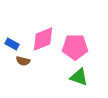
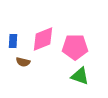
blue rectangle: moved 1 px right, 3 px up; rotated 64 degrees clockwise
brown semicircle: moved 1 px down
green triangle: moved 1 px right, 1 px up
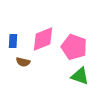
pink pentagon: moved 1 px left; rotated 20 degrees clockwise
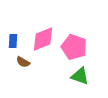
brown semicircle: rotated 16 degrees clockwise
